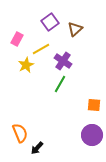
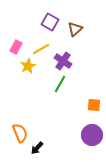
purple square: rotated 24 degrees counterclockwise
pink rectangle: moved 1 px left, 8 px down
yellow star: moved 2 px right, 1 px down
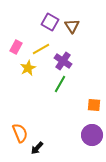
brown triangle: moved 3 px left, 3 px up; rotated 21 degrees counterclockwise
yellow star: moved 2 px down
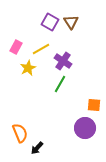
brown triangle: moved 1 px left, 4 px up
purple circle: moved 7 px left, 7 px up
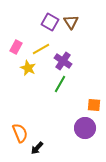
yellow star: rotated 21 degrees counterclockwise
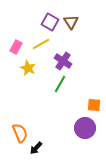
yellow line: moved 5 px up
black arrow: moved 1 px left
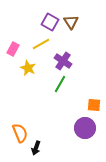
pink rectangle: moved 3 px left, 2 px down
black arrow: rotated 24 degrees counterclockwise
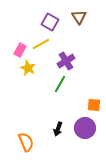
brown triangle: moved 8 px right, 5 px up
pink rectangle: moved 7 px right, 1 px down
purple cross: moved 3 px right; rotated 24 degrees clockwise
orange semicircle: moved 6 px right, 9 px down
black arrow: moved 22 px right, 19 px up
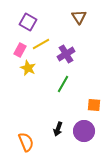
purple square: moved 22 px left
purple cross: moved 7 px up
green line: moved 3 px right
purple circle: moved 1 px left, 3 px down
